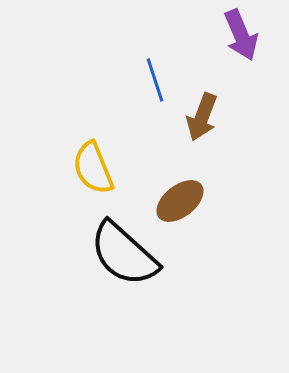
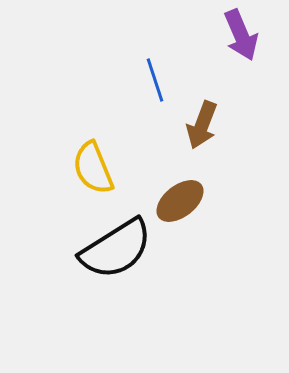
brown arrow: moved 8 px down
black semicircle: moved 8 px left, 5 px up; rotated 74 degrees counterclockwise
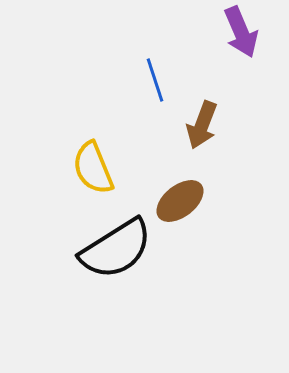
purple arrow: moved 3 px up
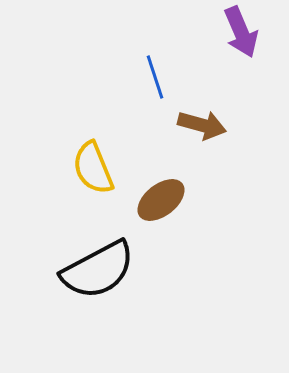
blue line: moved 3 px up
brown arrow: rotated 96 degrees counterclockwise
brown ellipse: moved 19 px left, 1 px up
black semicircle: moved 18 px left, 21 px down; rotated 4 degrees clockwise
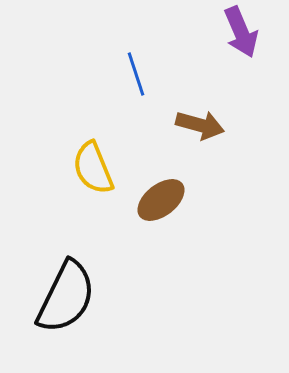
blue line: moved 19 px left, 3 px up
brown arrow: moved 2 px left
black semicircle: moved 32 px left, 27 px down; rotated 36 degrees counterclockwise
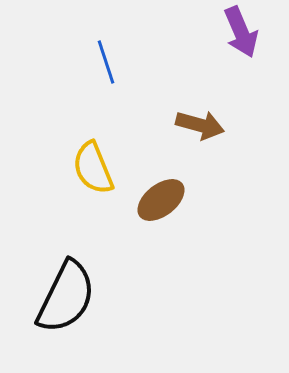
blue line: moved 30 px left, 12 px up
